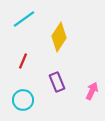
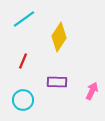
purple rectangle: rotated 66 degrees counterclockwise
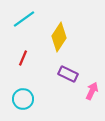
red line: moved 3 px up
purple rectangle: moved 11 px right, 8 px up; rotated 24 degrees clockwise
cyan circle: moved 1 px up
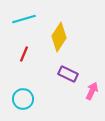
cyan line: rotated 20 degrees clockwise
red line: moved 1 px right, 4 px up
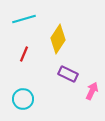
yellow diamond: moved 1 px left, 2 px down
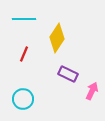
cyan line: rotated 15 degrees clockwise
yellow diamond: moved 1 px left, 1 px up
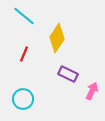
cyan line: moved 3 px up; rotated 40 degrees clockwise
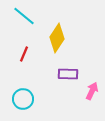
purple rectangle: rotated 24 degrees counterclockwise
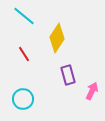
red line: rotated 56 degrees counterclockwise
purple rectangle: moved 1 px down; rotated 72 degrees clockwise
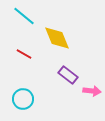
yellow diamond: rotated 56 degrees counterclockwise
red line: rotated 28 degrees counterclockwise
purple rectangle: rotated 36 degrees counterclockwise
pink arrow: rotated 72 degrees clockwise
